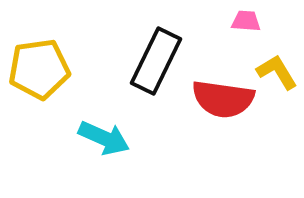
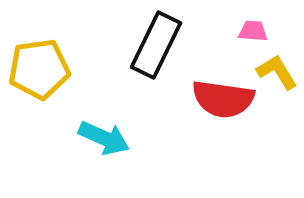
pink trapezoid: moved 7 px right, 10 px down
black rectangle: moved 16 px up
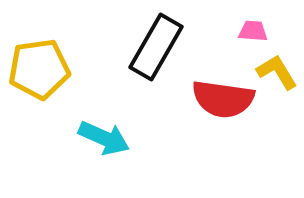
black rectangle: moved 2 px down; rotated 4 degrees clockwise
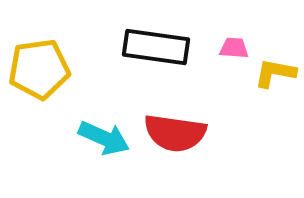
pink trapezoid: moved 19 px left, 17 px down
black rectangle: rotated 68 degrees clockwise
yellow L-shape: moved 2 px left, 1 px down; rotated 48 degrees counterclockwise
red semicircle: moved 48 px left, 34 px down
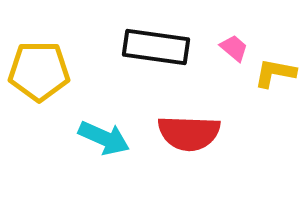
pink trapezoid: rotated 36 degrees clockwise
yellow pentagon: moved 2 px down; rotated 8 degrees clockwise
red semicircle: moved 14 px right; rotated 6 degrees counterclockwise
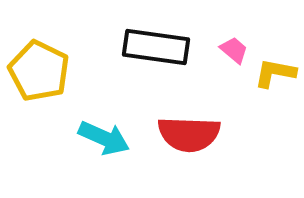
pink trapezoid: moved 2 px down
yellow pentagon: rotated 26 degrees clockwise
red semicircle: moved 1 px down
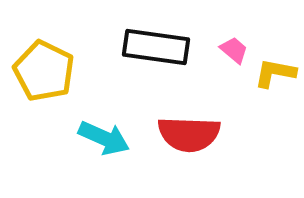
yellow pentagon: moved 5 px right
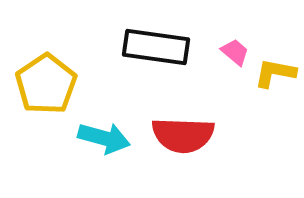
pink trapezoid: moved 1 px right, 2 px down
yellow pentagon: moved 2 px right, 13 px down; rotated 12 degrees clockwise
red semicircle: moved 6 px left, 1 px down
cyan arrow: rotated 9 degrees counterclockwise
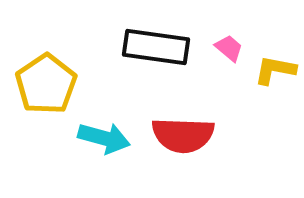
pink trapezoid: moved 6 px left, 4 px up
yellow L-shape: moved 3 px up
